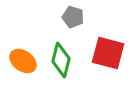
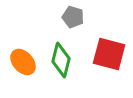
red square: moved 1 px right, 1 px down
orange ellipse: moved 1 px down; rotated 12 degrees clockwise
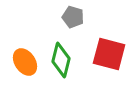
orange ellipse: moved 2 px right; rotated 8 degrees clockwise
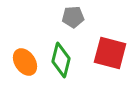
gray pentagon: rotated 20 degrees counterclockwise
red square: moved 1 px right, 1 px up
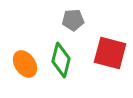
gray pentagon: moved 3 px down
orange ellipse: moved 2 px down
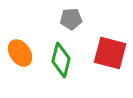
gray pentagon: moved 2 px left, 1 px up
orange ellipse: moved 5 px left, 11 px up
